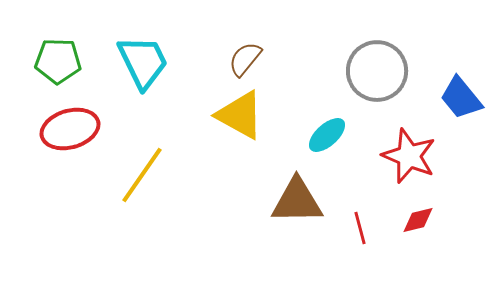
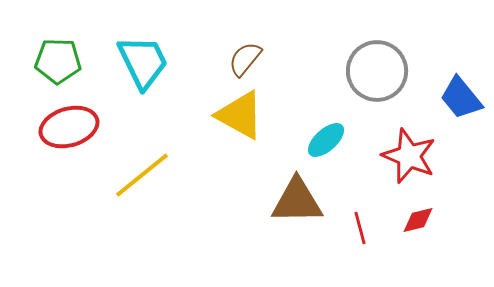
red ellipse: moved 1 px left, 2 px up
cyan ellipse: moved 1 px left, 5 px down
yellow line: rotated 16 degrees clockwise
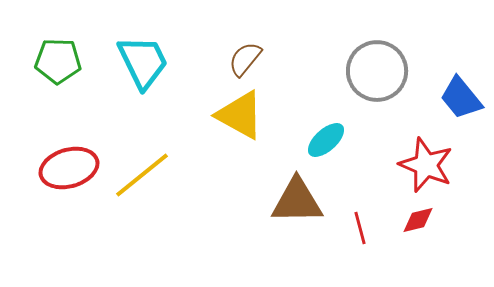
red ellipse: moved 41 px down
red star: moved 17 px right, 9 px down
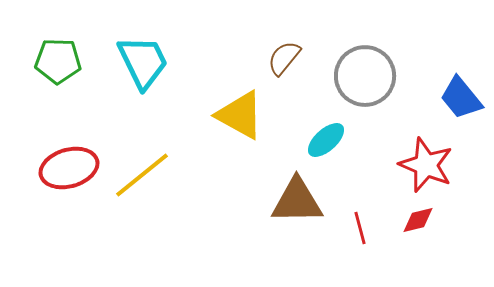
brown semicircle: moved 39 px right, 1 px up
gray circle: moved 12 px left, 5 px down
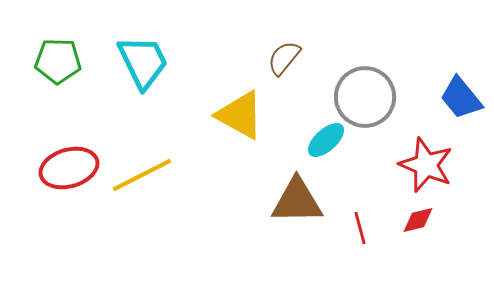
gray circle: moved 21 px down
yellow line: rotated 12 degrees clockwise
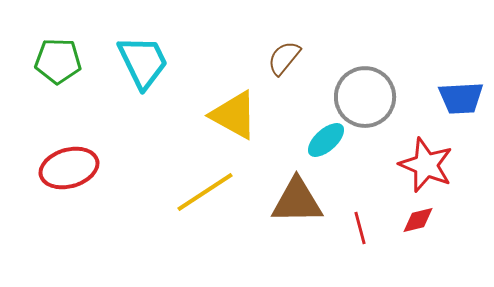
blue trapezoid: rotated 54 degrees counterclockwise
yellow triangle: moved 6 px left
yellow line: moved 63 px right, 17 px down; rotated 6 degrees counterclockwise
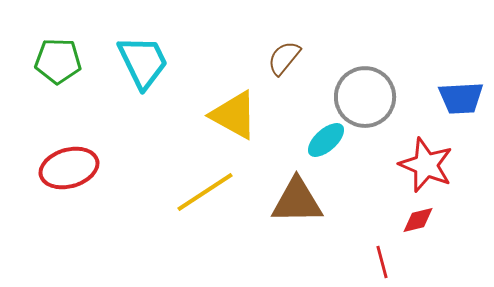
red line: moved 22 px right, 34 px down
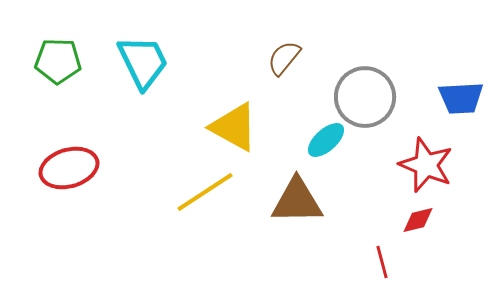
yellow triangle: moved 12 px down
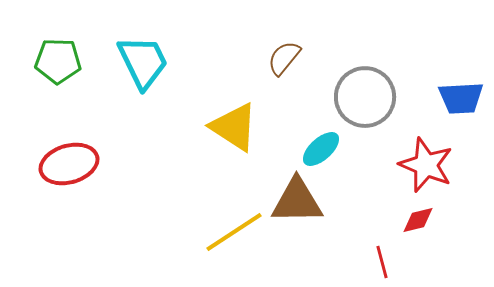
yellow triangle: rotated 4 degrees clockwise
cyan ellipse: moved 5 px left, 9 px down
red ellipse: moved 4 px up
yellow line: moved 29 px right, 40 px down
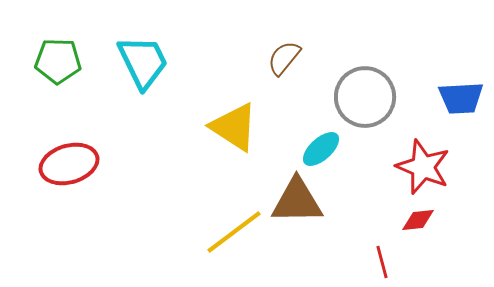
red star: moved 3 px left, 2 px down
red diamond: rotated 8 degrees clockwise
yellow line: rotated 4 degrees counterclockwise
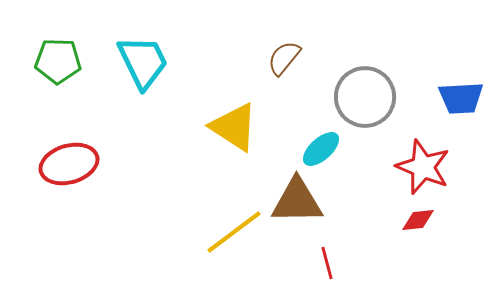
red line: moved 55 px left, 1 px down
